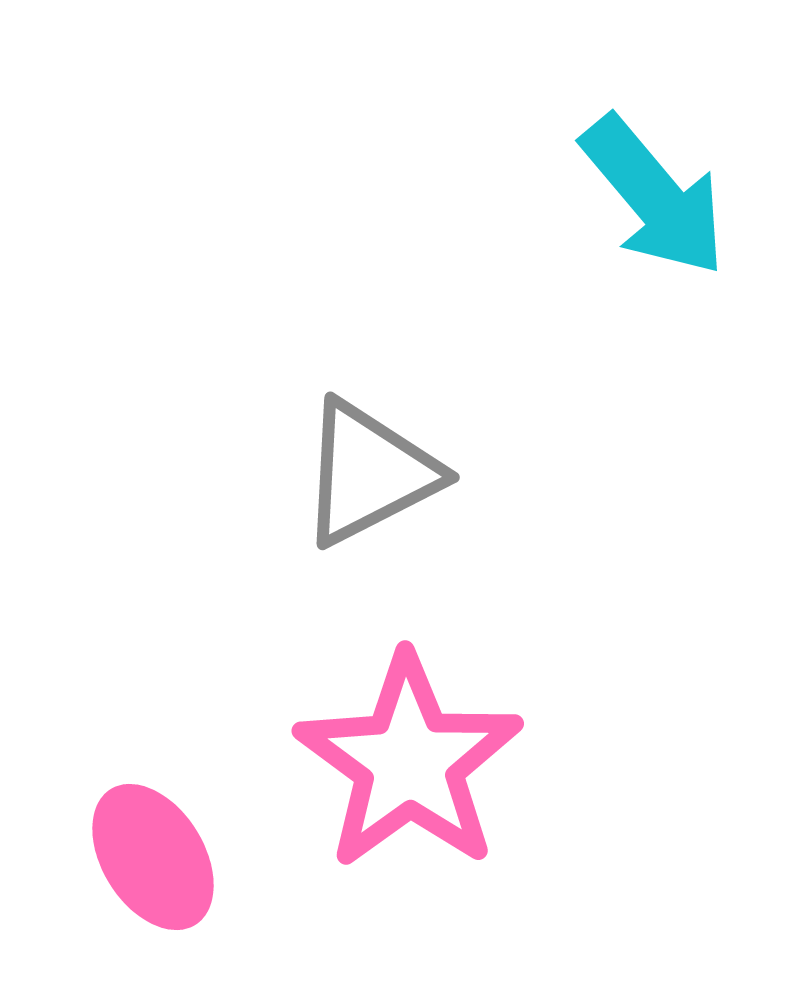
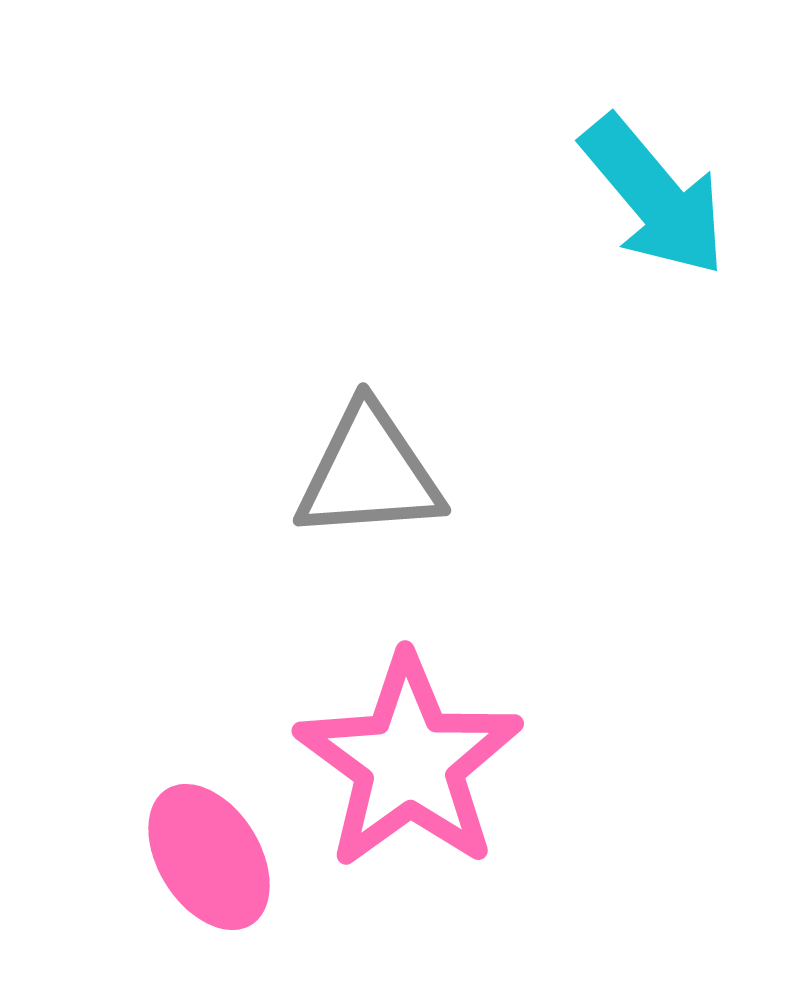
gray triangle: rotated 23 degrees clockwise
pink ellipse: moved 56 px right
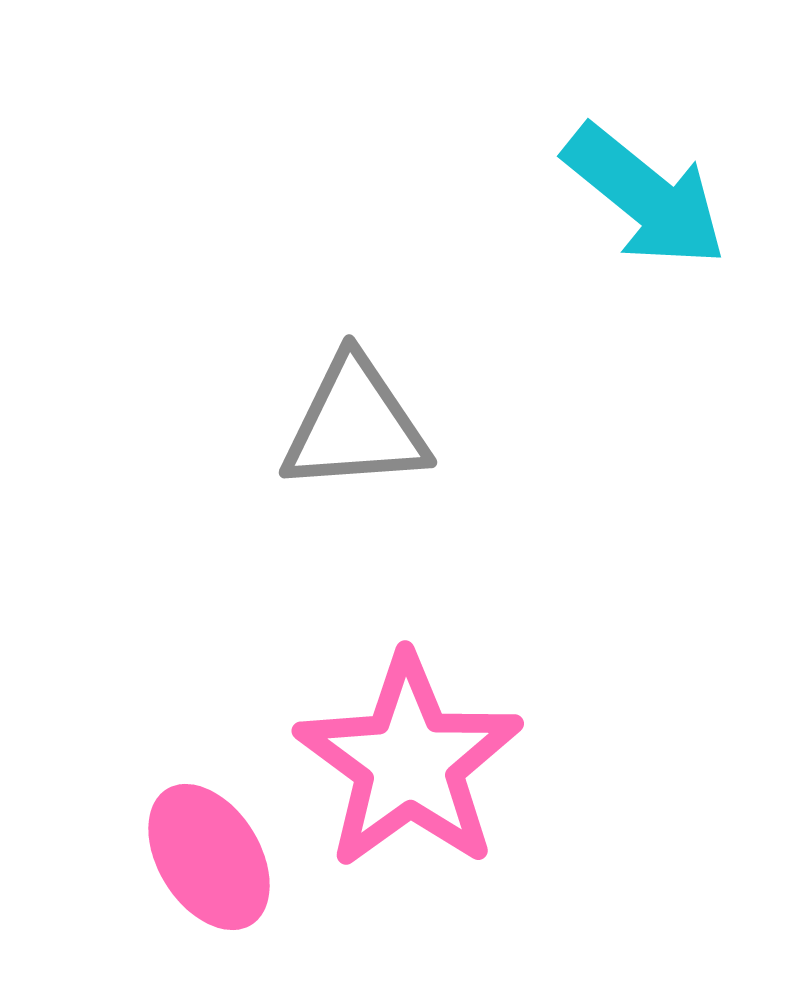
cyan arrow: moved 9 px left; rotated 11 degrees counterclockwise
gray triangle: moved 14 px left, 48 px up
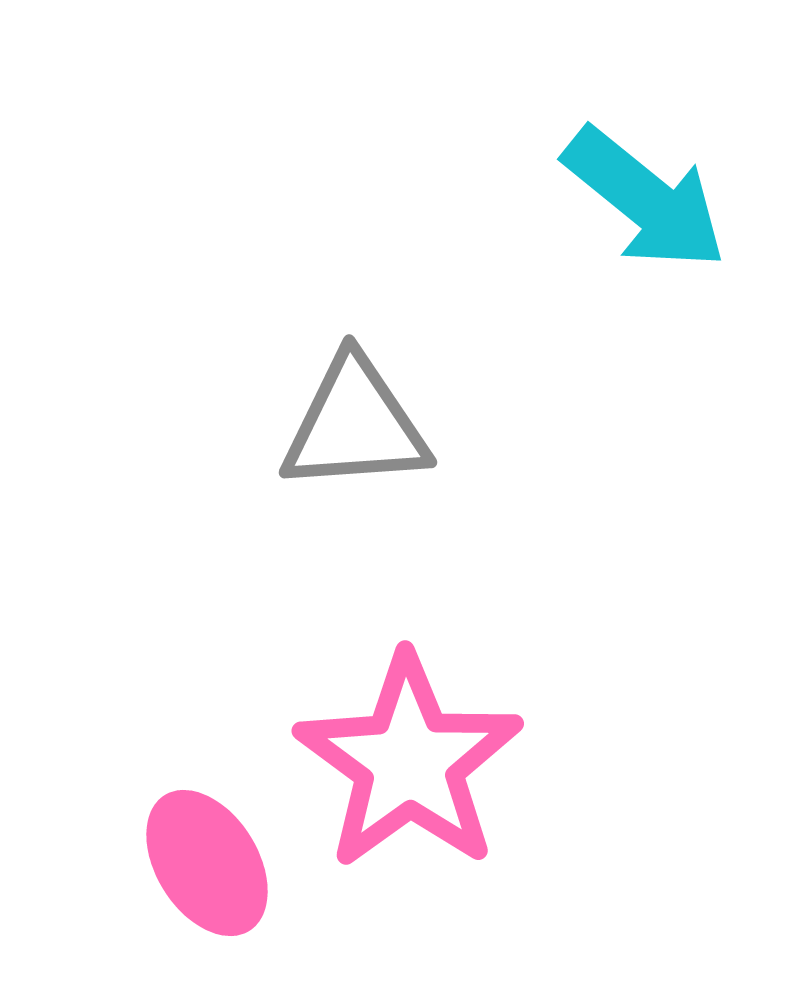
cyan arrow: moved 3 px down
pink ellipse: moved 2 px left, 6 px down
